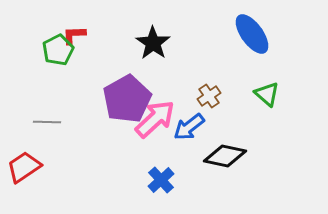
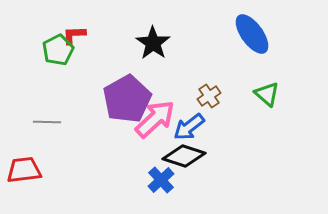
black diamond: moved 41 px left; rotated 6 degrees clockwise
red trapezoid: moved 3 px down; rotated 27 degrees clockwise
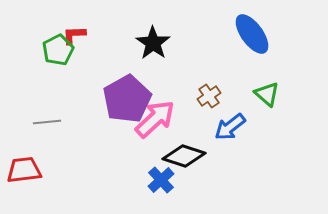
gray line: rotated 8 degrees counterclockwise
blue arrow: moved 41 px right
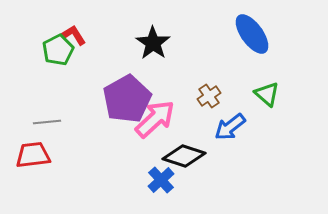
red L-shape: rotated 60 degrees clockwise
red trapezoid: moved 9 px right, 15 px up
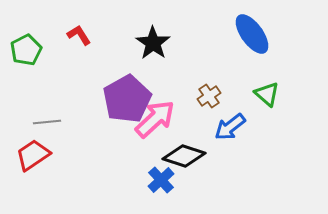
red L-shape: moved 5 px right
green pentagon: moved 32 px left
red trapezoid: rotated 27 degrees counterclockwise
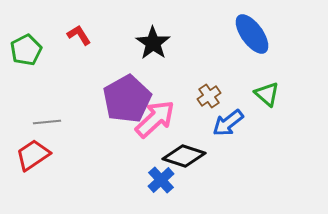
blue arrow: moved 2 px left, 4 px up
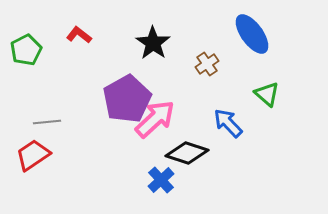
red L-shape: rotated 20 degrees counterclockwise
brown cross: moved 2 px left, 32 px up
blue arrow: rotated 84 degrees clockwise
black diamond: moved 3 px right, 3 px up
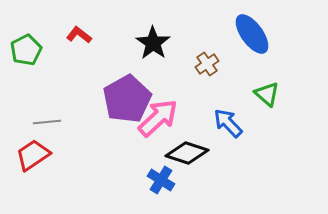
pink arrow: moved 3 px right, 1 px up
blue cross: rotated 16 degrees counterclockwise
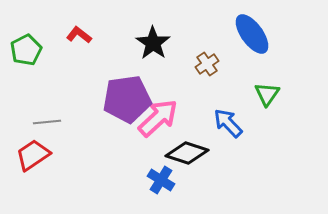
green triangle: rotated 24 degrees clockwise
purple pentagon: rotated 21 degrees clockwise
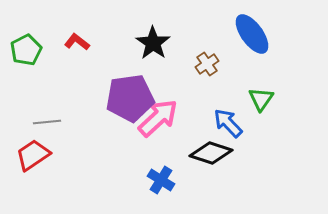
red L-shape: moved 2 px left, 7 px down
green triangle: moved 6 px left, 5 px down
purple pentagon: moved 3 px right, 1 px up
black diamond: moved 24 px right
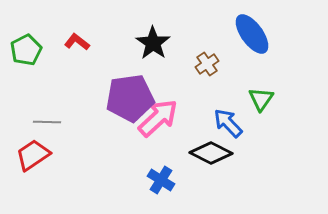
gray line: rotated 8 degrees clockwise
black diamond: rotated 9 degrees clockwise
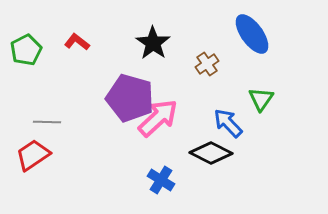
purple pentagon: rotated 24 degrees clockwise
